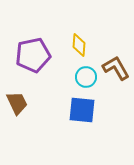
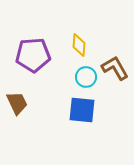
purple pentagon: rotated 8 degrees clockwise
brown L-shape: moved 1 px left
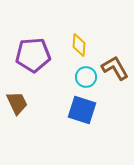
blue square: rotated 12 degrees clockwise
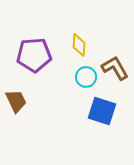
purple pentagon: moved 1 px right
brown trapezoid: moved 1 px left, 2 px up
blue square: moved 20 px right, 1 px down
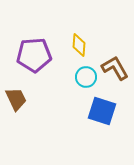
brown trapezoid: moved 2 px up
